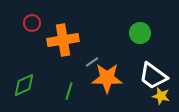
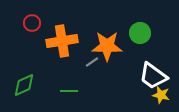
orange cross: moved 1 px left, 1 px down
orange star: moved 32 px up
green line: rotated 72 degrees clockwise
yellow star: moved 1 px up
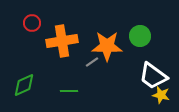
green circle: moved 3 px down
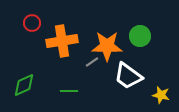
white trapezoid: moved 25 px left
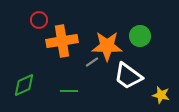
red circle: moved 7 px right, 3 px up
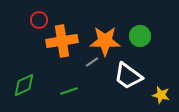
orange star: moved 2 px left, 5 px up
green line: rotated 18 degrees counterclockwise
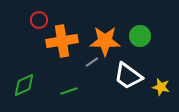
yellow star: moved 8 px up
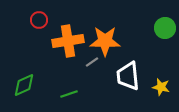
green circle: moved 25 px right, 8 px up
orange cross: moved 6 px right
white trapezoid: rotated 48 degrees clockwise
green line: moved 3 px down
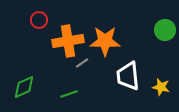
green circle: moved 2 px down
gray line: moved 10 px left, 1 px down
green diamond: moved 2 px down
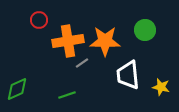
green circle: moved 20 px left
white trapezoid: moved 1 px up
green diamond: moved 7 px left, 2 px down
green line: moved 2 px left, 1 px down
